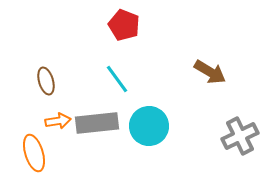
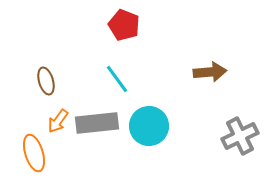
brown arrow: rotated 36 degrees counterclockwise
orange arrow: rotated 135 degrees clockwise
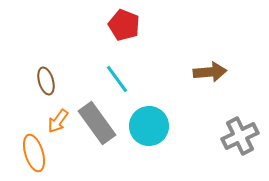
gray rectangle: rotated 60 degrees clockwise
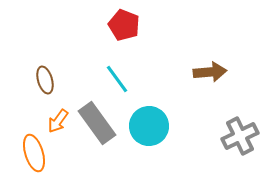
brown ellipse: moved 1 px left, 1 px up
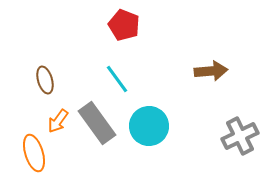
brown arrow: moved 1 px right, 1 px up
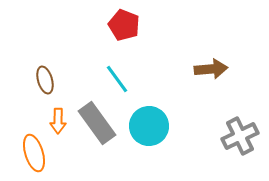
brown arrow: moved 2 px up
orange arrow: rotated 35 degrees counterclockwise
